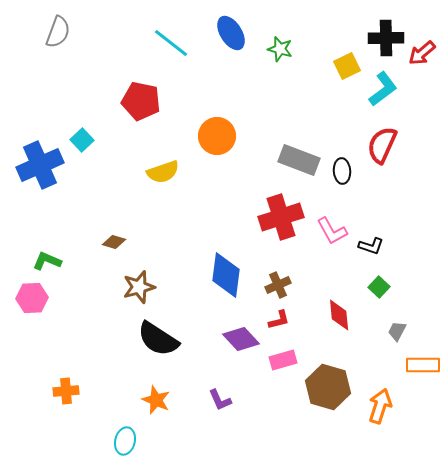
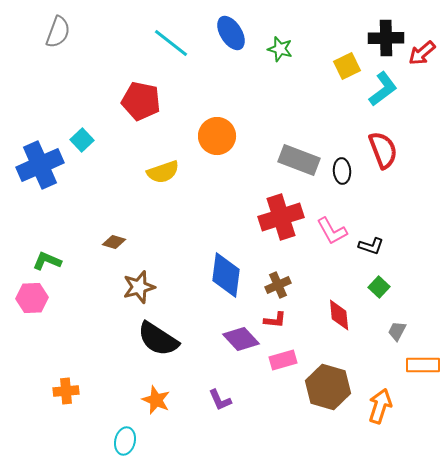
red semicircle: moved 1 px right, 5 px down; rotated 135 degrees clockwise
red L-shape: moved 4 px left; rotated 20 degrees clockwise
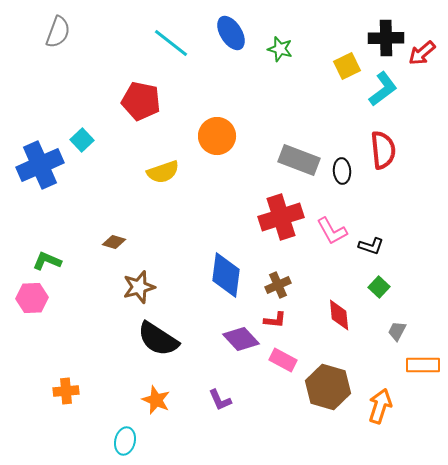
red semicircle: rotated 15 degrees clockwise
pink rectangle: rotated 44 degrees clockwise
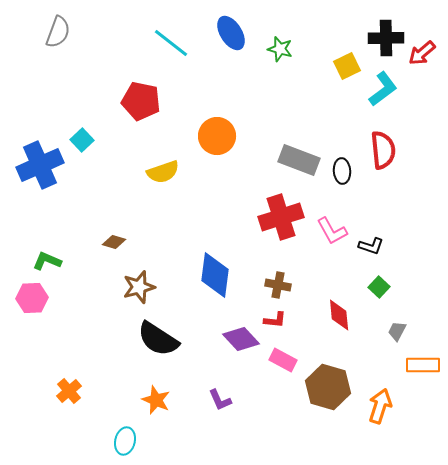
blue diamond: moved 11 px left
brown cross: rotated 35 degrees clockwise
orange cross: moved 3 px right; rotated 35 degrees counterclockwise
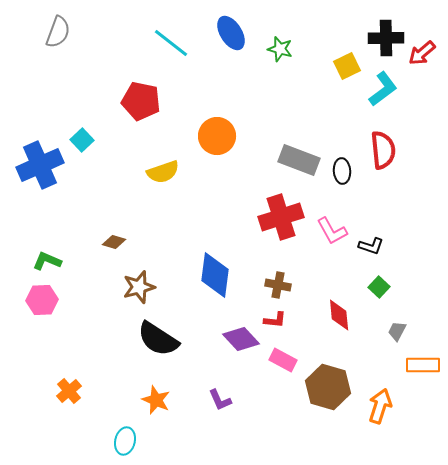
pink hexagon: moved 10 px right, 2 px down
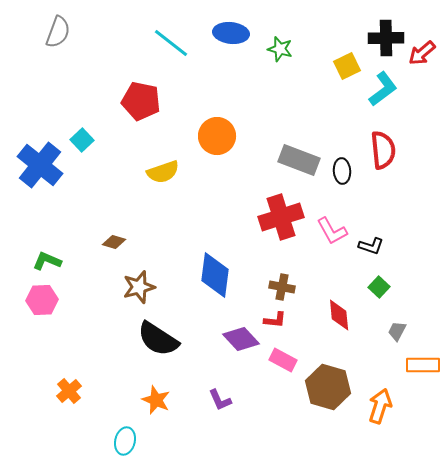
blue ellipse: rotated 52 degrees counterclockwise
blue cross: rotated 27 degrees counterclockwise
brown cross: moved 4 px right, 2 px down
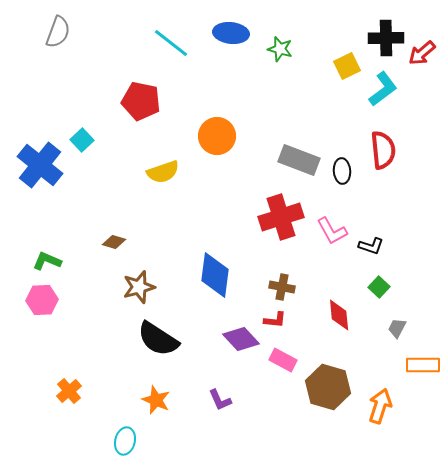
gray trapezoid: moved 3 px up
